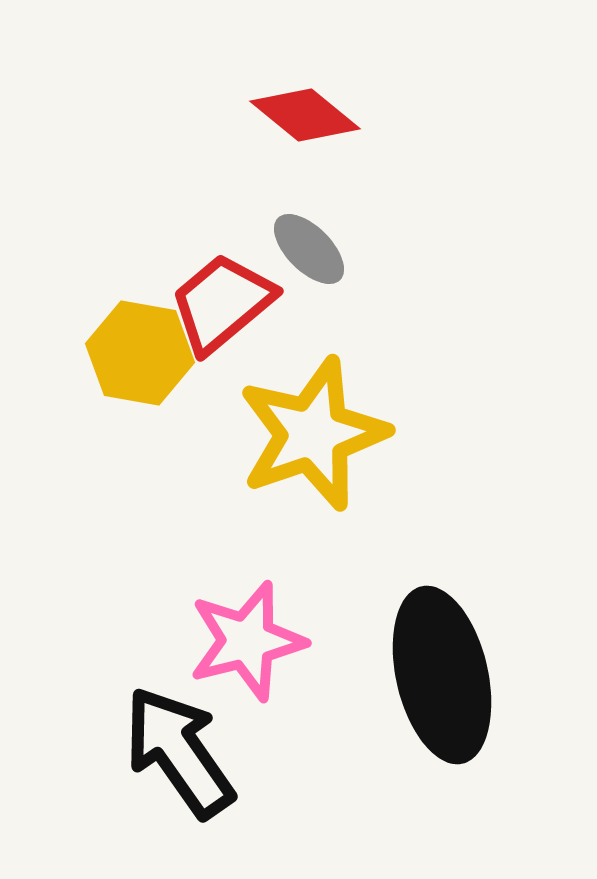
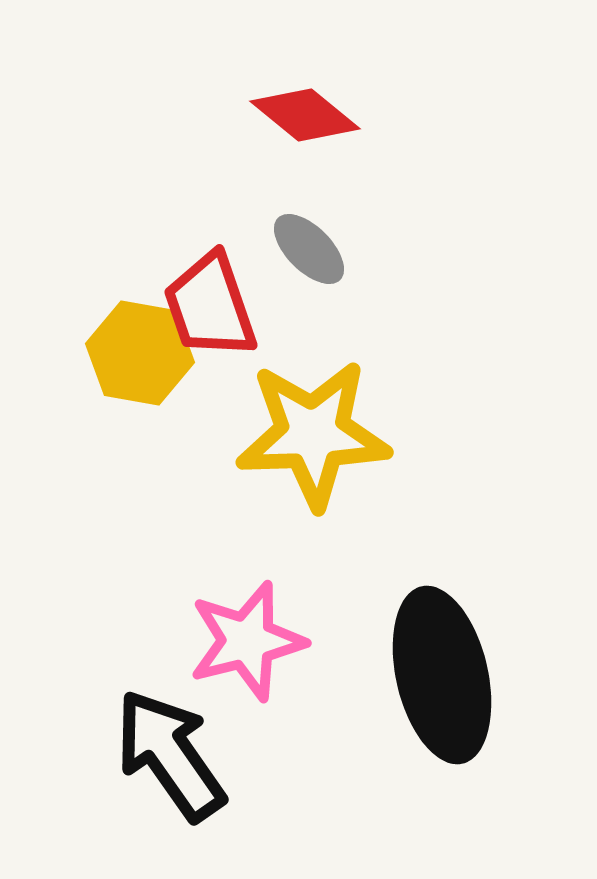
red trapezoid: moved 12 px left, 3 px down; rotated 69 degrees counterclockwise
yellow star: rotated 17 degrees clockwise
black arrow: moved 9 px left, 3 px down
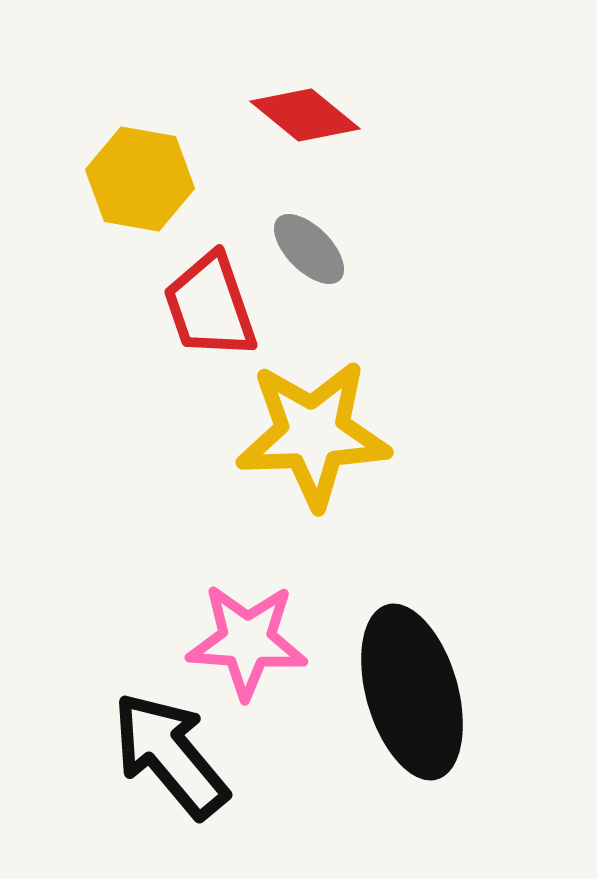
yellow hexagon: moved 174 px up
pink star: rotated 18 degrees clockwise
black ellipse: moved 30 px left, 17 px down; rotated 3 degrees counterclockwise
black arrow: rotated 5 degrees counterclockwise
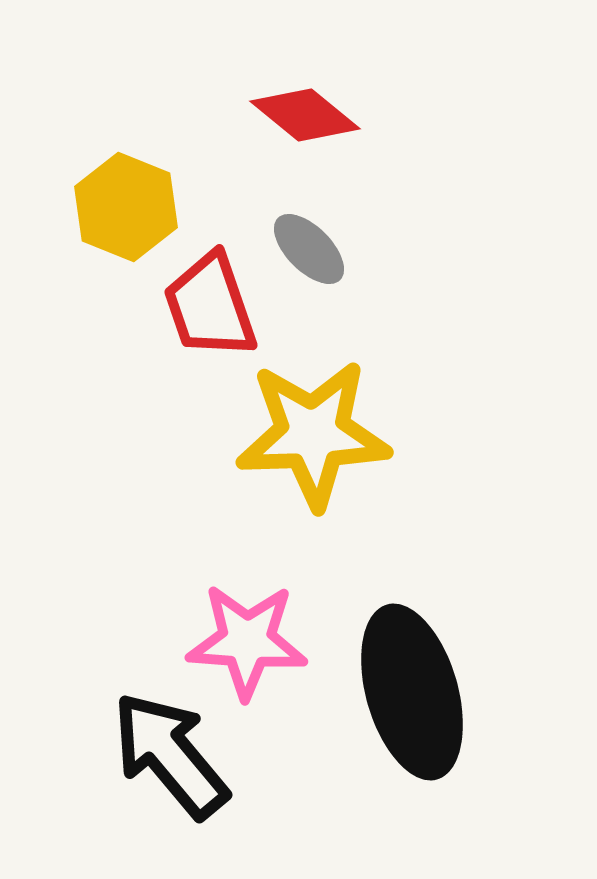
yellow hexagon: moved 14 px left, 28 px down; rotated 12 degrees clockwise
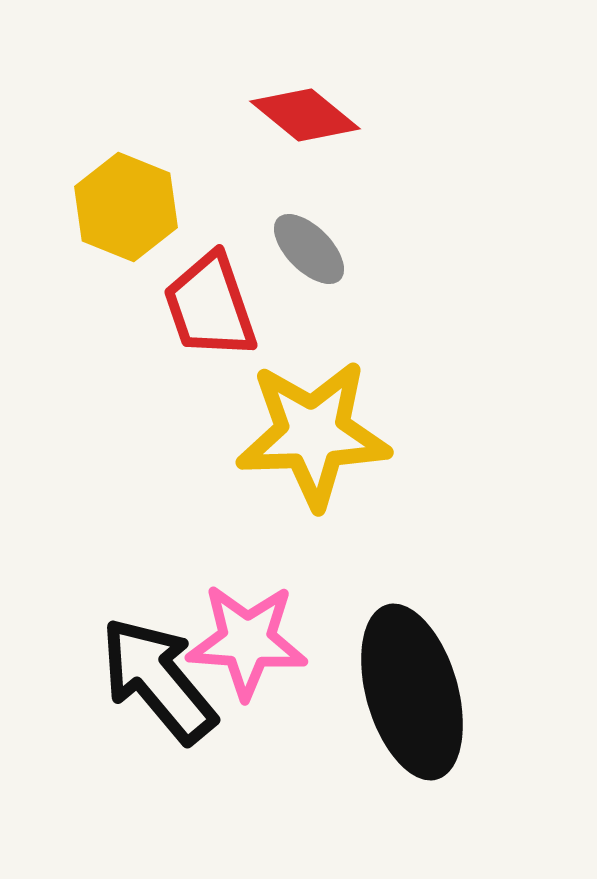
black arrow: moved 12 px left, 75 px up
